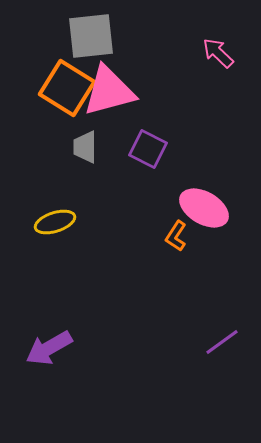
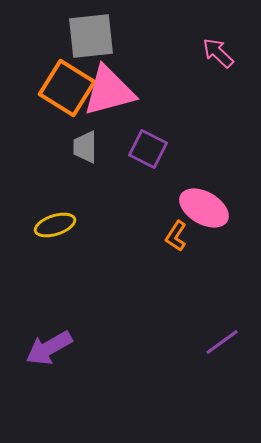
yellow ellipse: moved 3 px down
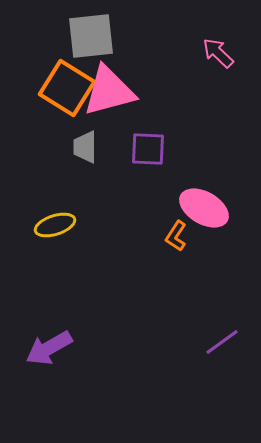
purple square: rotated 24 degrees counterclockwise
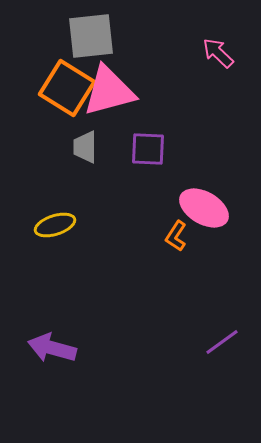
purple arrow: moved 3 px right; rotated 45 degrees clockwise
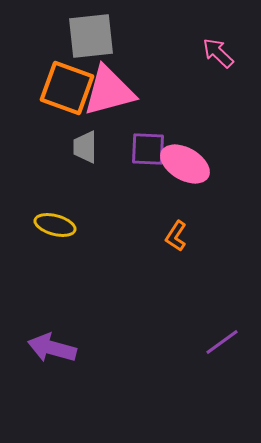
orange square: rotated 12 degrees counterclockwise
pink ellipse: moved 19 px left, 44 px up
yellow ellipse: rotated 33 degrees clockwise
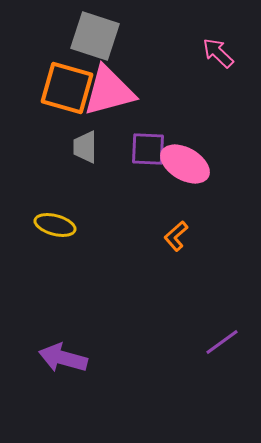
gray square: moved 4 px right; rotated 24 degrees clockwise
orange square: rotated 4 degrees counterclockwise
orange L-shape: rotated 16 degrees clockwise
purple arrow: moved 11 px right, 10 px down
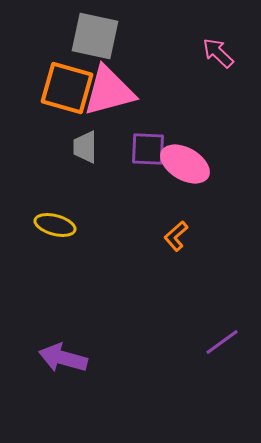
gray square: rotated 6 degrees counterclockwise
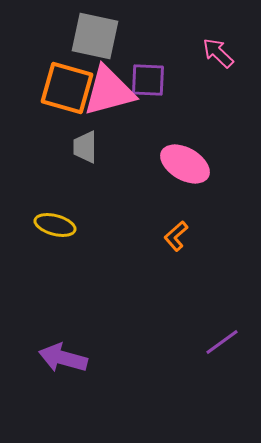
purple square: moved 69 px up
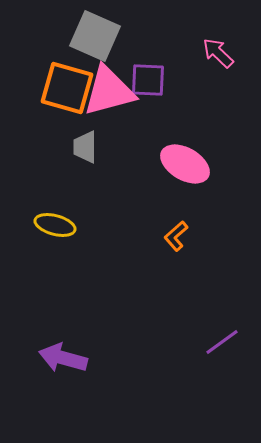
gray square: rotated 12 degrees clockwise
